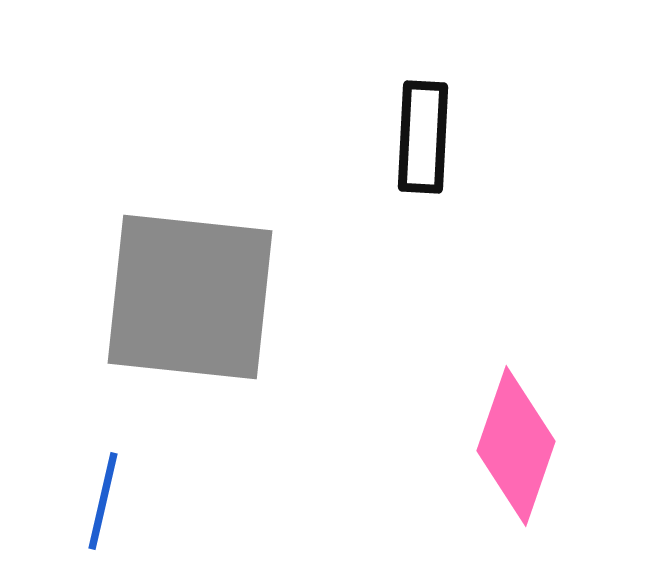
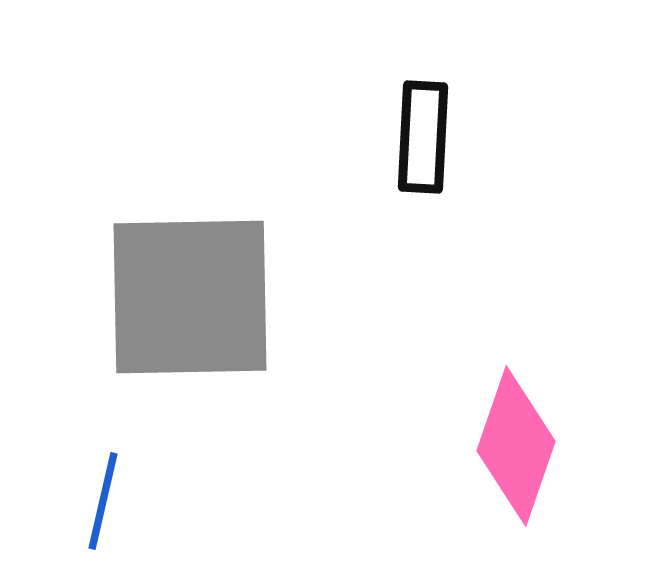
gray square: rotated 7 degrees counterclockwise
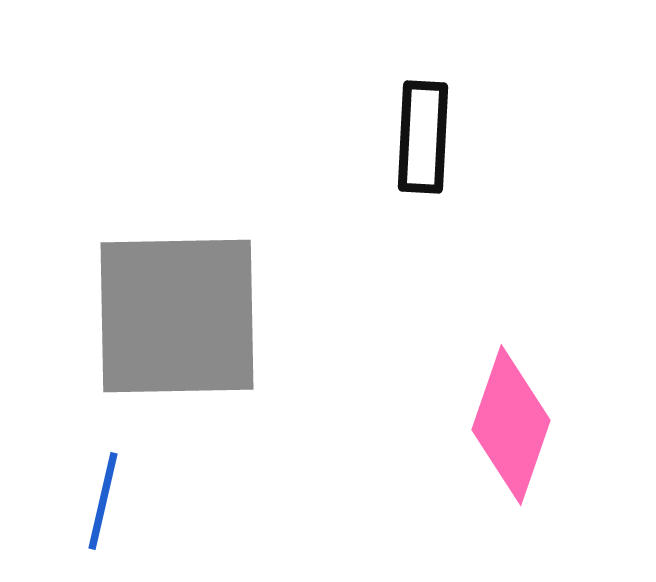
gray square: moved 13 px left, 19 px down
pink diamond: moved 5 px left, 21 px up
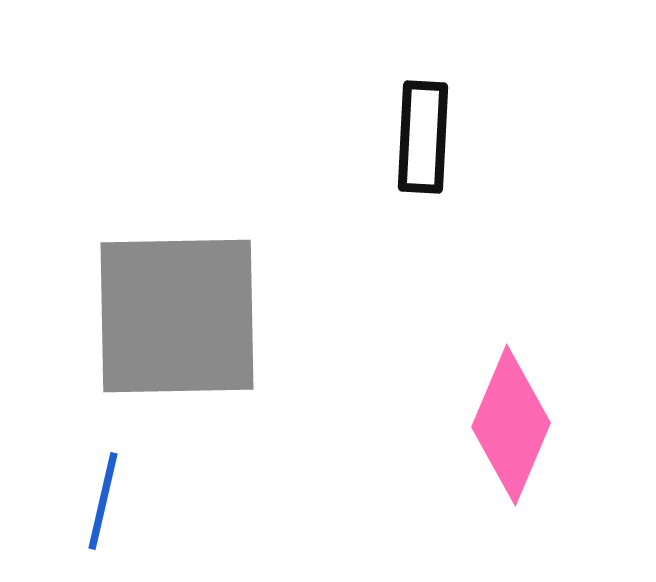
pink diamond: rotated 4 degrees clockwise
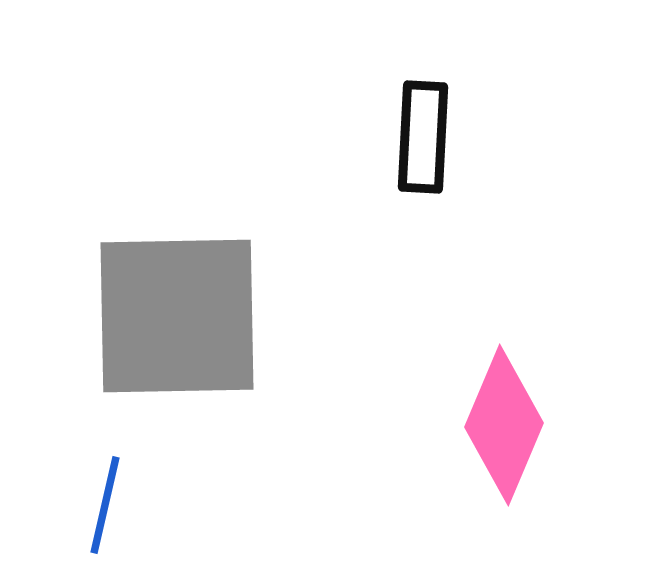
pink diamond: moved 7 px left
blue line: moved 2 px right, 4 px down
